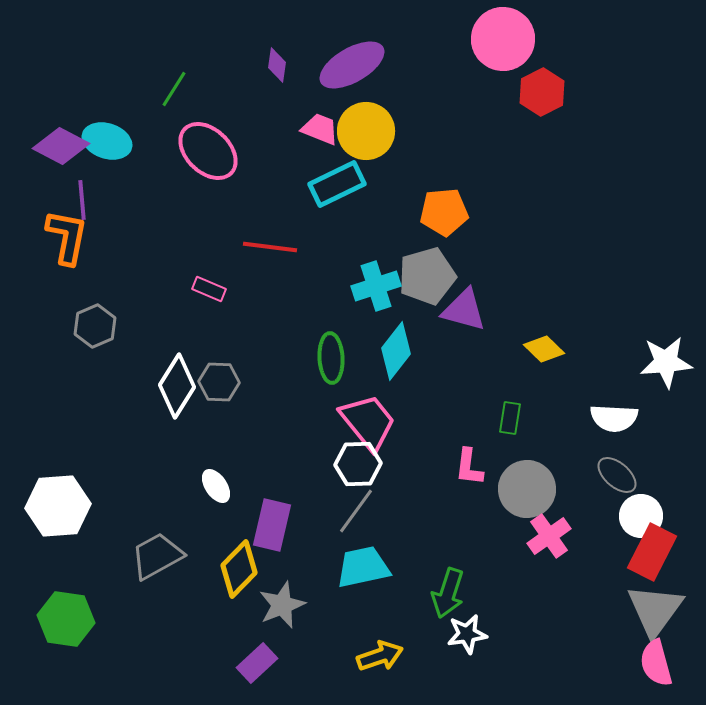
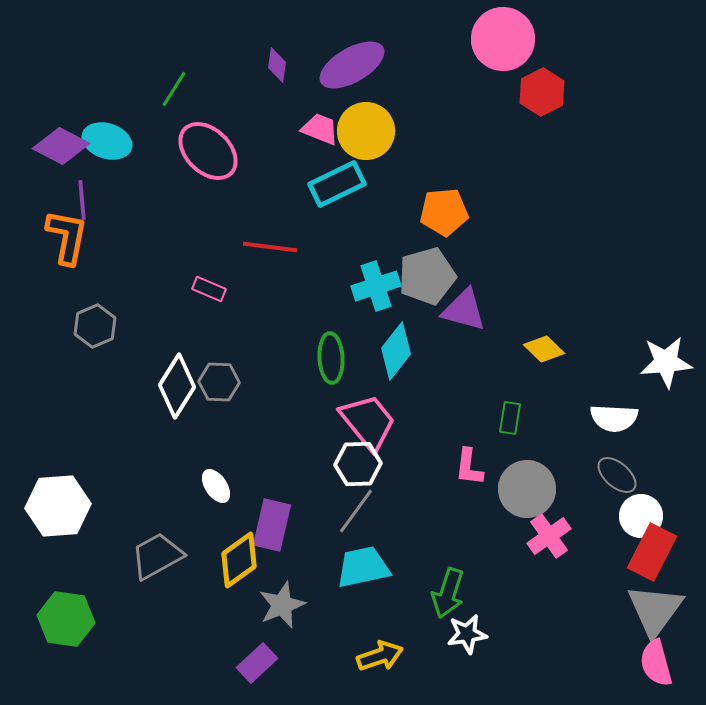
yellow diamond at (239, 569): moved 9 px up; rotated 10 degrees clockwise
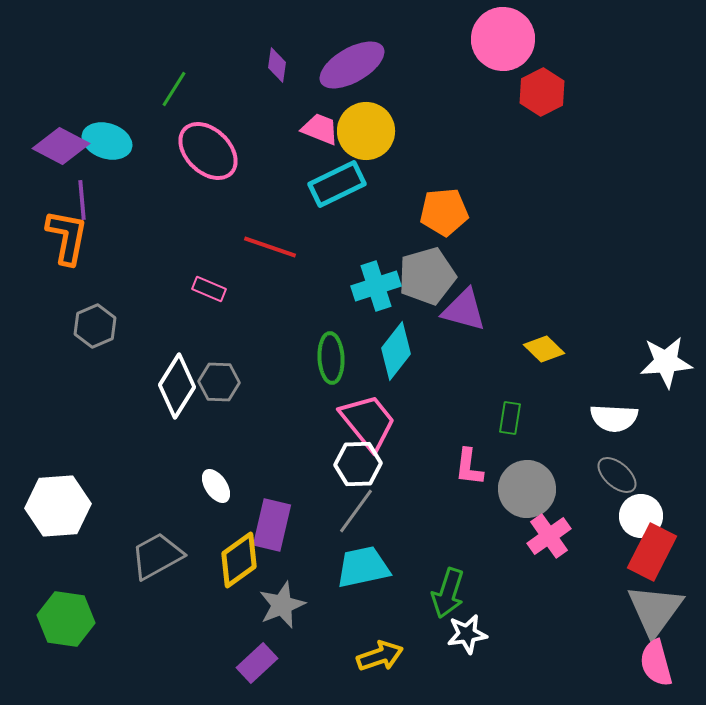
red line at (270, 247): rotated 12 degrees clockwise
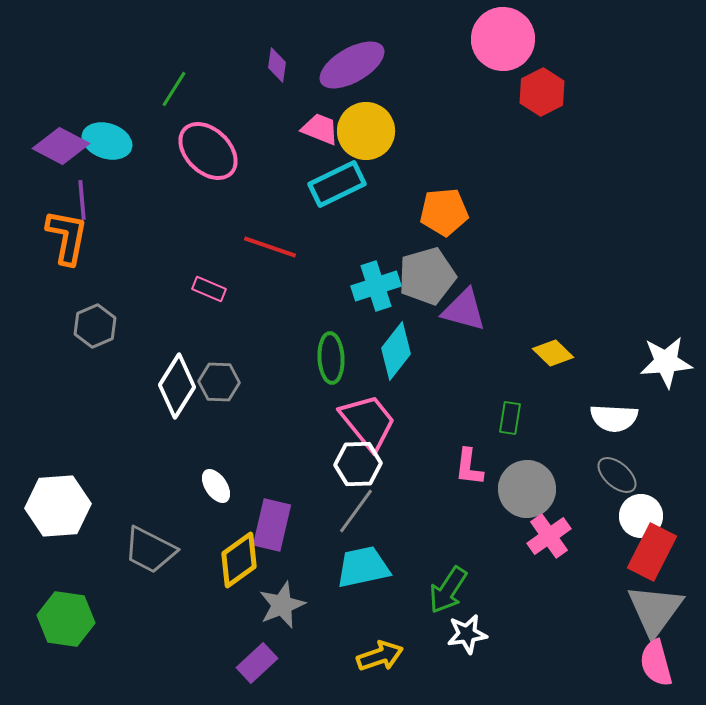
yellow diamond at (544, 349): moved 9 px right, 4 px down
gray trapezoid at (157, 556): moved 7 px left, 6 px up; rotated 124 degrees counterclockwise
green arrow at (448, 593): moved 3 px up; rotated 15 degrees clockwise
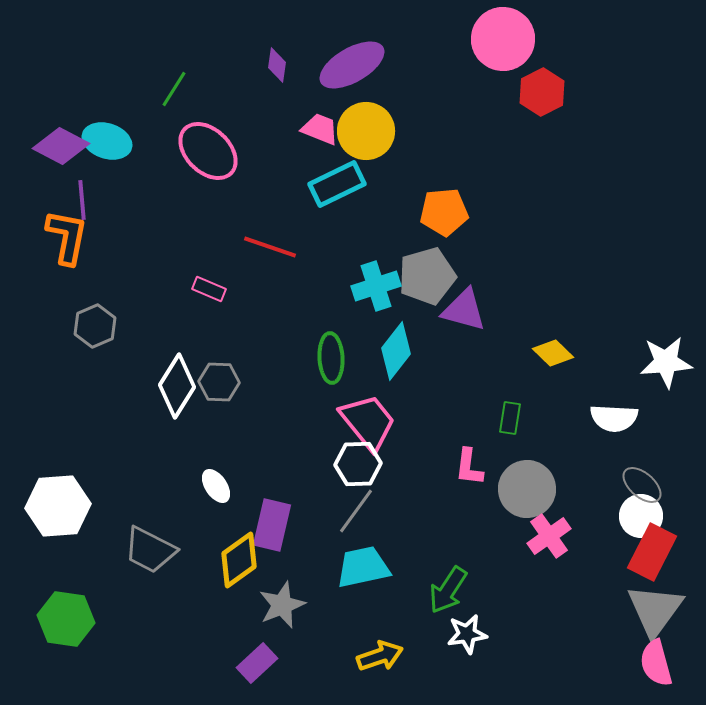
gray ellipse at (617, 475): moved 25 px right, 10 px down
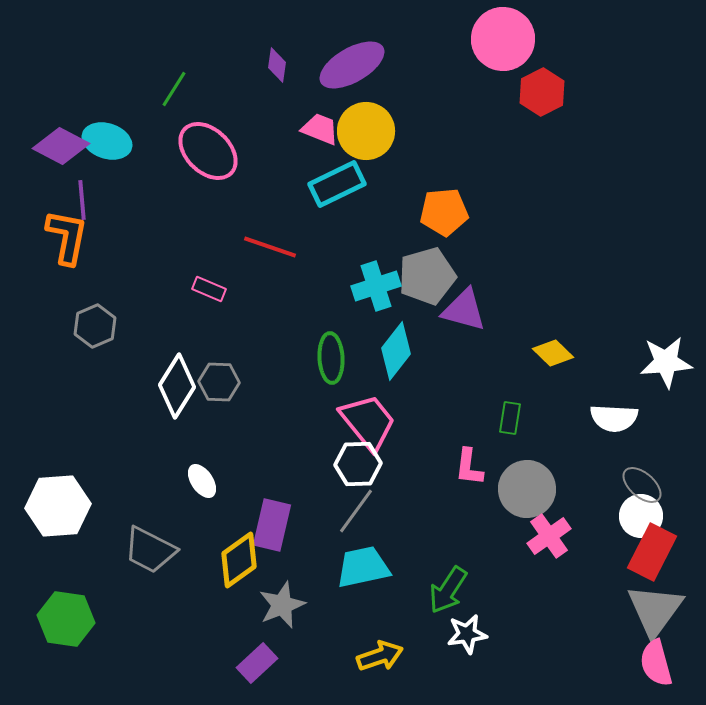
white ellipse at (216, 486): moved 14 px left, 5 px up
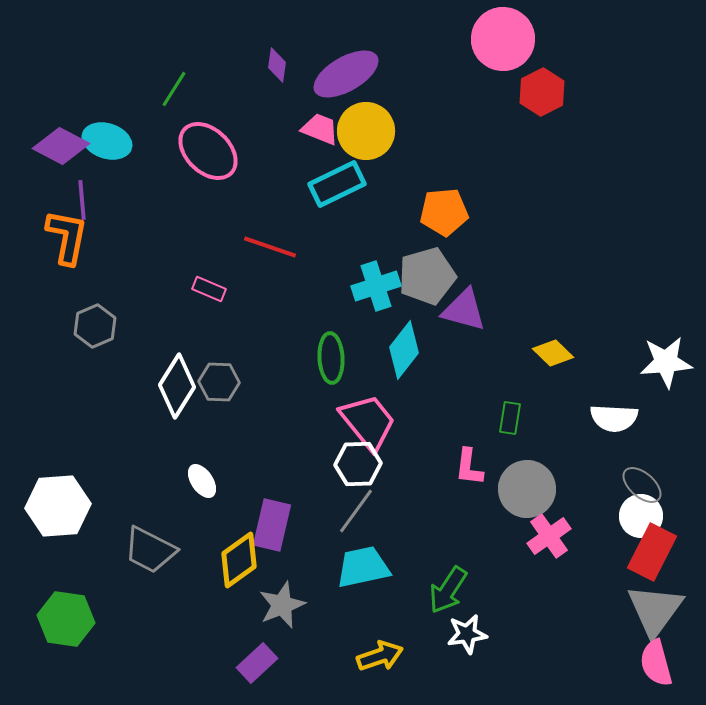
purple ellipse at (352, 65): moved 6 px left, 9 px down
cyan diamond at (396, 351): moved 8 px right, 1 px up
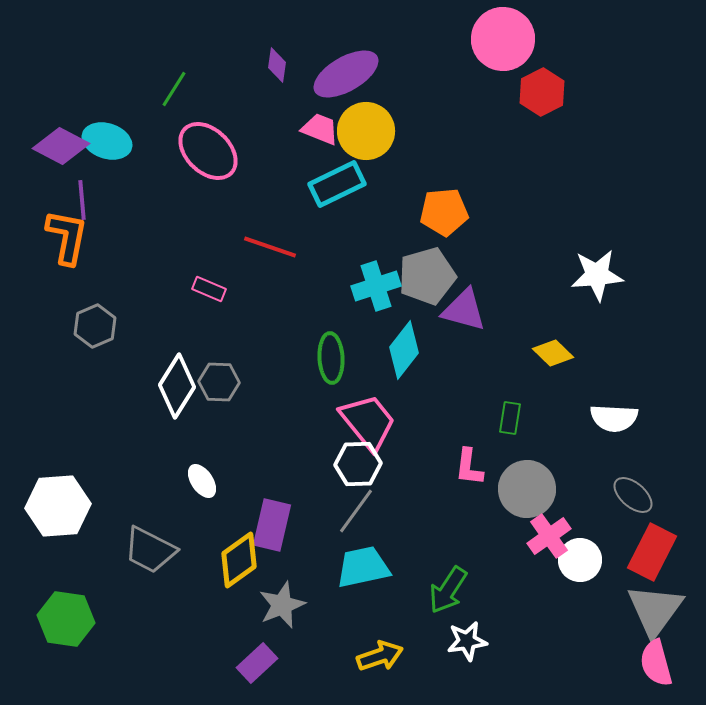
white star at (666, 362): moved 69 px left, 87 px up
gray ellipse at (642, 485): moved 9 px left, 10 px down
white circle at (641, 516): moved 61 px left, 44 px down
white star at (467, 634): moved 7 px down
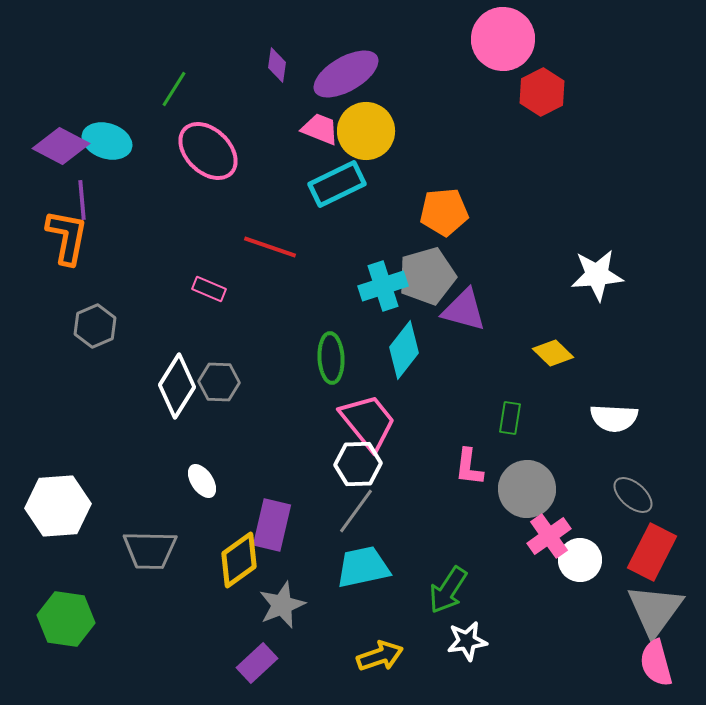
cyan cross at (376, 286): moved 7 px right
gray trapezoid at (150, 550): rotated 26 degrees counterclockwise
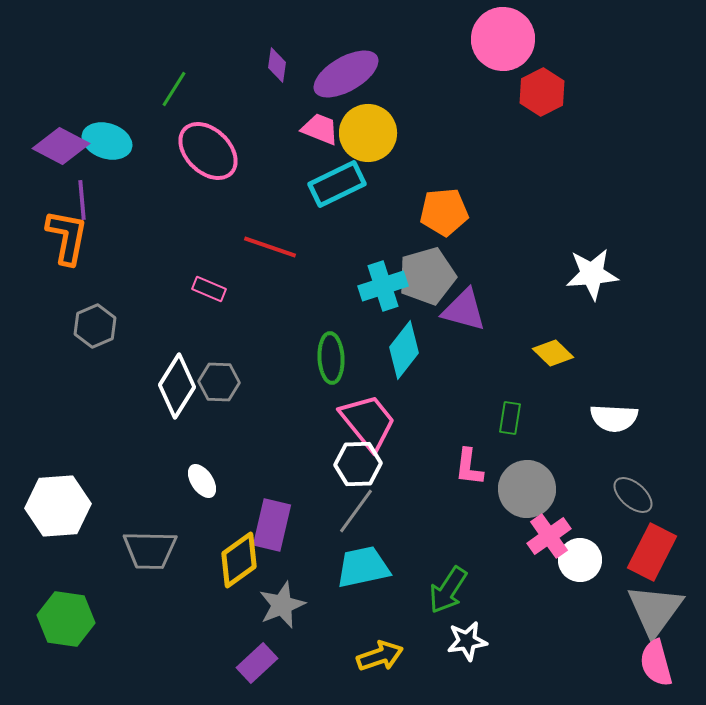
yellow circle at (366, 131): moved 2 px right, 2 px down
white star at (597, 275): moved 5 px left, 1 px up
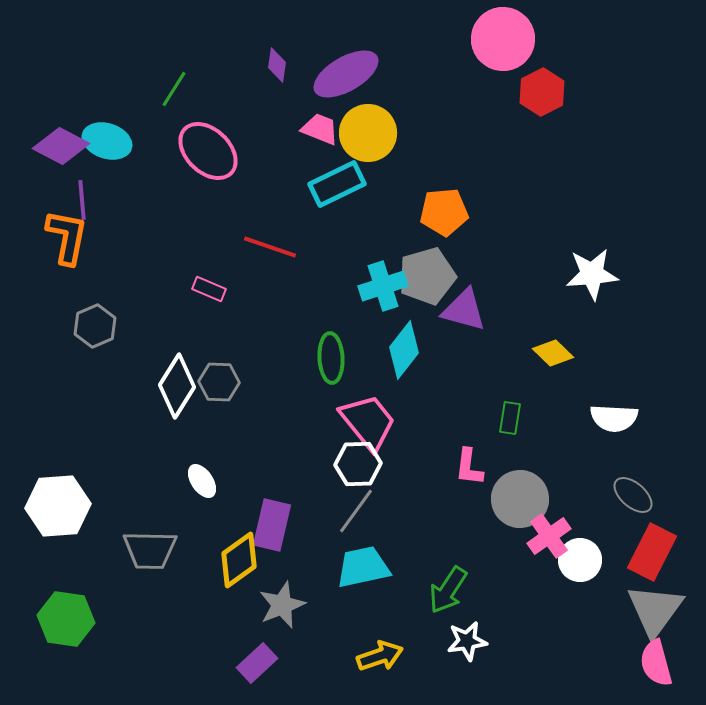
gray circle at (527, 489): moved 7 px left, 10 px down
